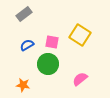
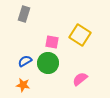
gray rectangle: rotated 35 degrees counterclockwise
blue semicircle: moved 2 px left, 16 px down
green circle: moved 1 px up
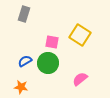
orange star: moved 2 px left, 2 px down
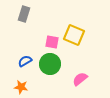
yellow square: moved 6 px left; rotated 10 degrees counterclockwise
green circle: moved 2 px right, 1 px down
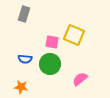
blue semicircle: moved 2 px up; rotated 144 degrees counterclockwise
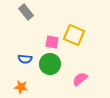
gray rectangle: moved 2 px right, 2 px up; rotated 56 degrees counterclockwise
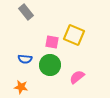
green circle: moved 1 px down
pink semicircle: moved 3 px left, 2 px up
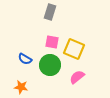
gray rectangle: moved 24 px right; rotated 56 degrees clockwise
yellow square: moved 14 px down
blue semicircle: rotated 24 degrees clockwise
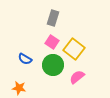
gray rectangle: moved 3 px right, 6 px down
pink square: rotated 24 degrees clockwise
yellow square: rotated 15 degrees clockwise
green circle: moved 3 px right
orange star: moved 2 px left, 1 px down
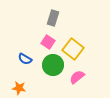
pink square: moved 4 px left
yellow square: moved 1 px left
